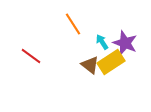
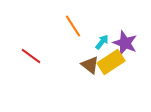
orange line: moved 2 px down
cyan arrow: rotated 70 degrees clockwise
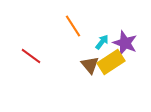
brown triangle: rotated 12 degrees clockwise
